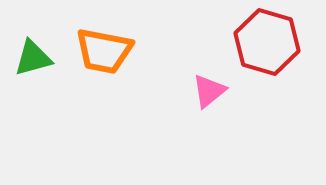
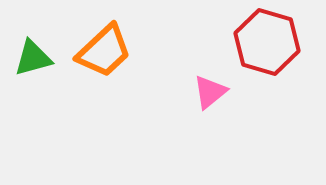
orange trapezoid: rotated 54 degrees counterclockwise
pink triangle: moved 1 px right, 1 px down
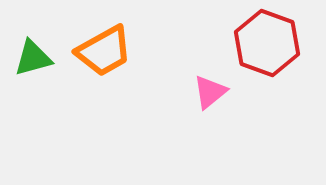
red hexagon: moved 1 px down; rotated 4 degrees clockwise
orange trapezoid: rotated 14 degrees clockwise
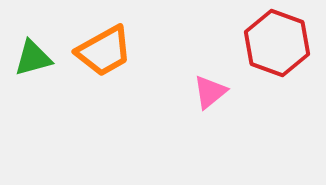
red hexagon: moved 10 px right
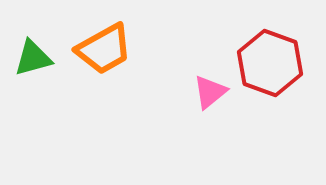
red hexagon: moved 7 px left, 20 px down
orange trapezoid: moved 2 px up
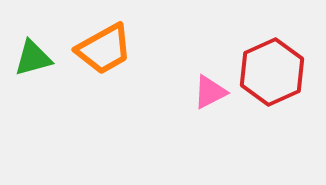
red hexagon: moved 2 px right, 9 px down; rotated 16 degrees clockwise
pink triangle: rotated 12 degrees clockwise
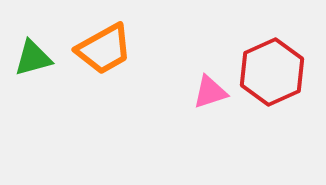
pink triangle: rotated 9 degrees clockwise
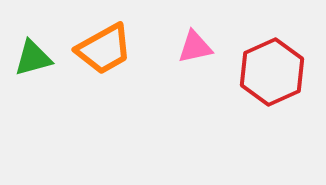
pink triangle: moved 15 px left, 45 px up; rotated 6 degrees clockwise
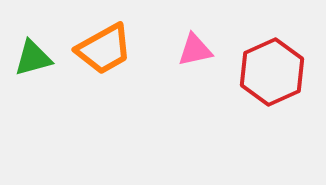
pink triangle: moved 3 px down
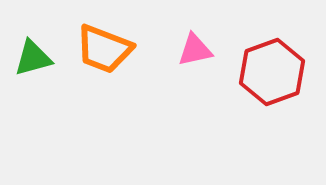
orange trapezoid: rotated 50 degrees clockwise
red hexagon: rotated 4 degrees clockwise
